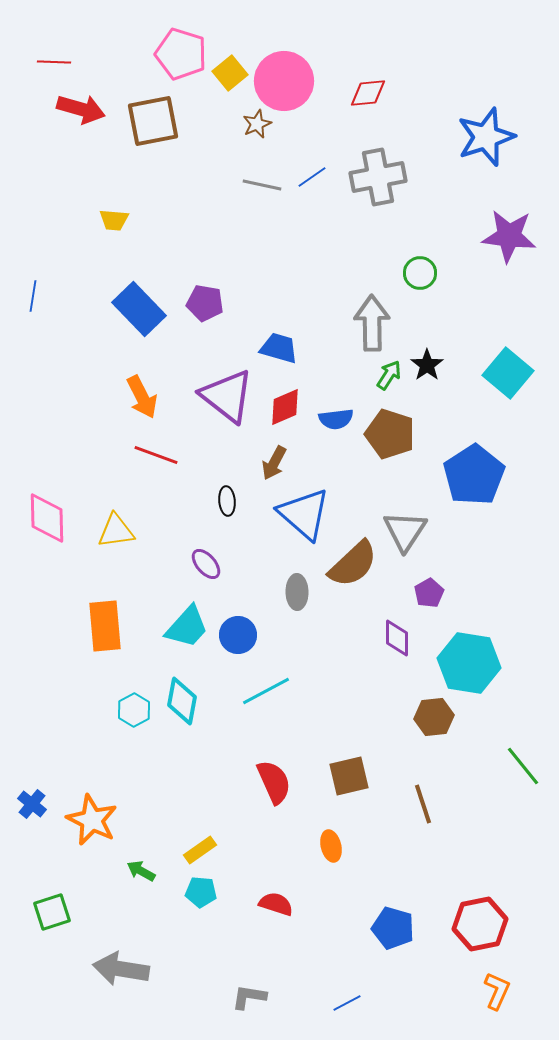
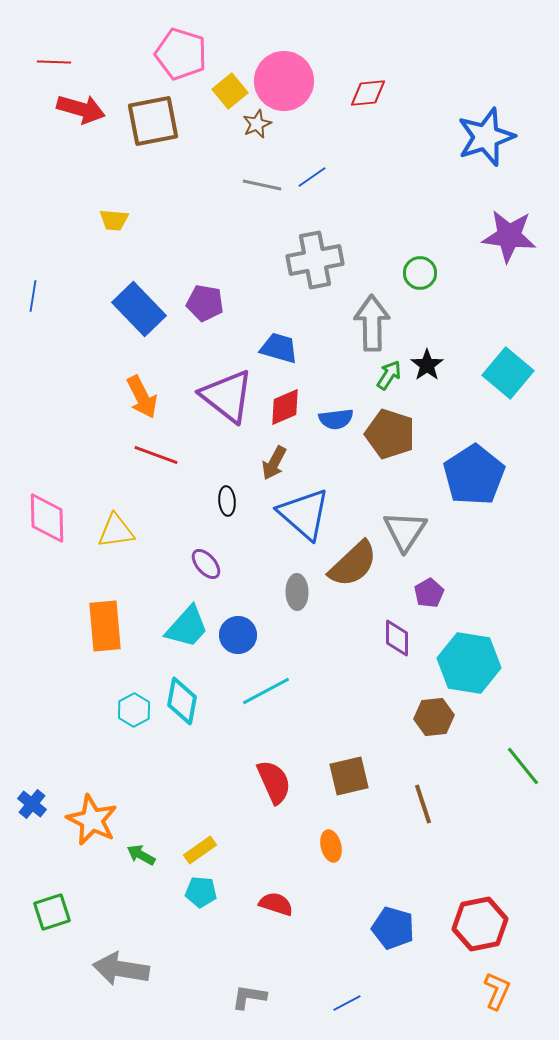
yellow square at (230, 73): moved 18 px down
gray cross at (378, 177): moved 63 px left, 83 px down
green arrow at (141, 871): moved 16 px up
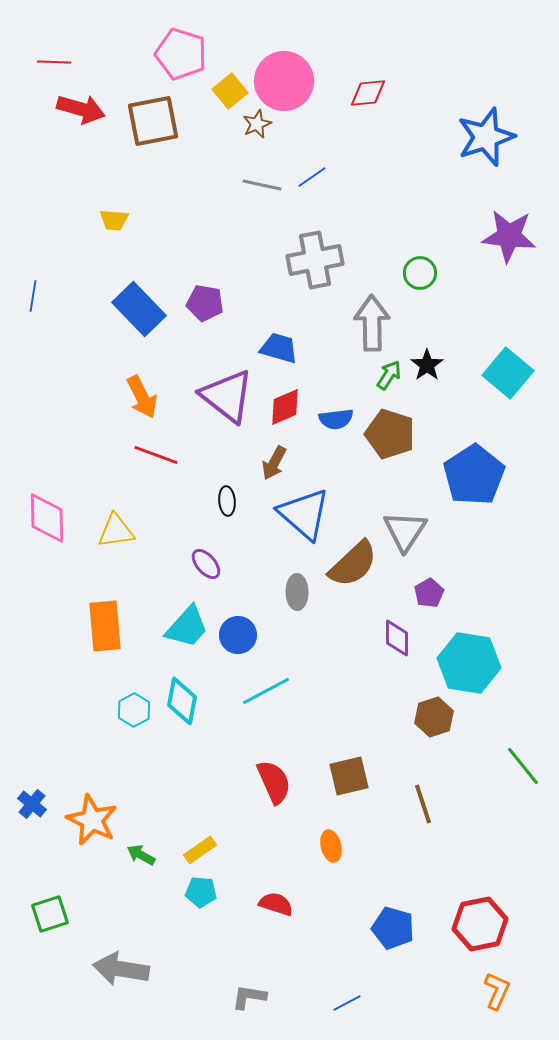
brown hexagon at (434, 717): rotated 12 degrees counterclockwise
green square at (52, 912): moved 2 px left, 2 px down
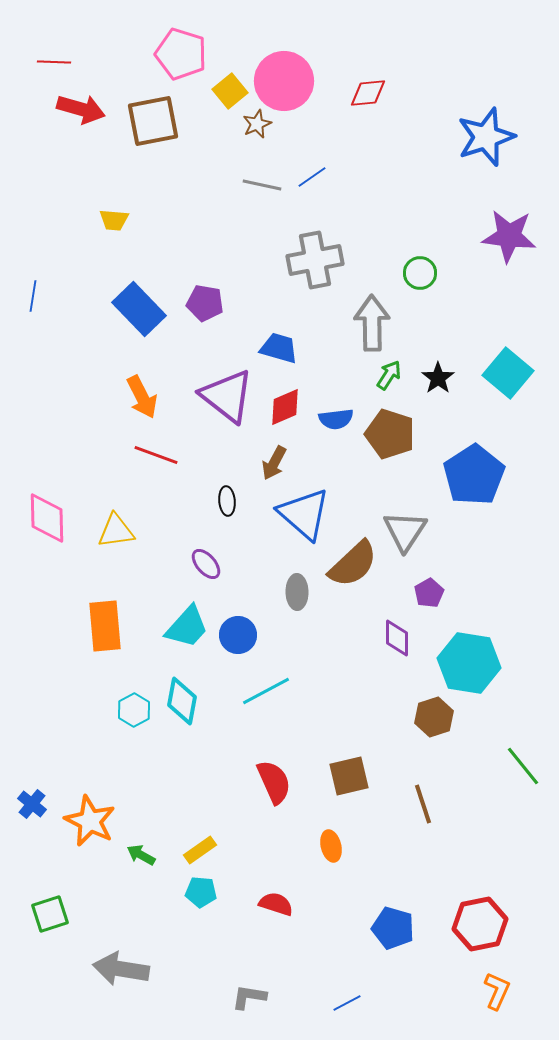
black star at (427, 365): moved 11 px right, 13 px down
orange star at (92, 820): moved 2 px left, 1 px down
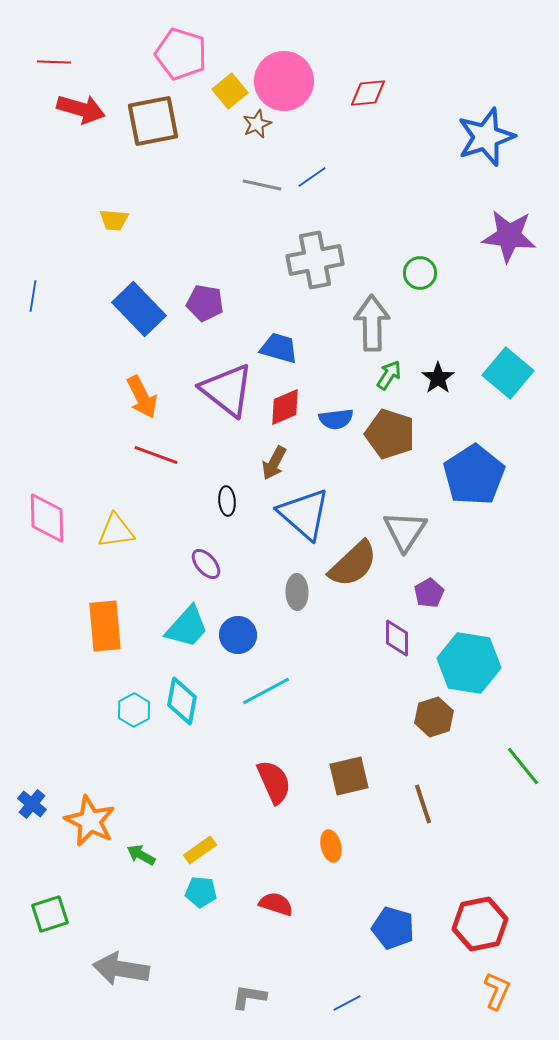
purple triangle at (227, 396): moved 6 px up
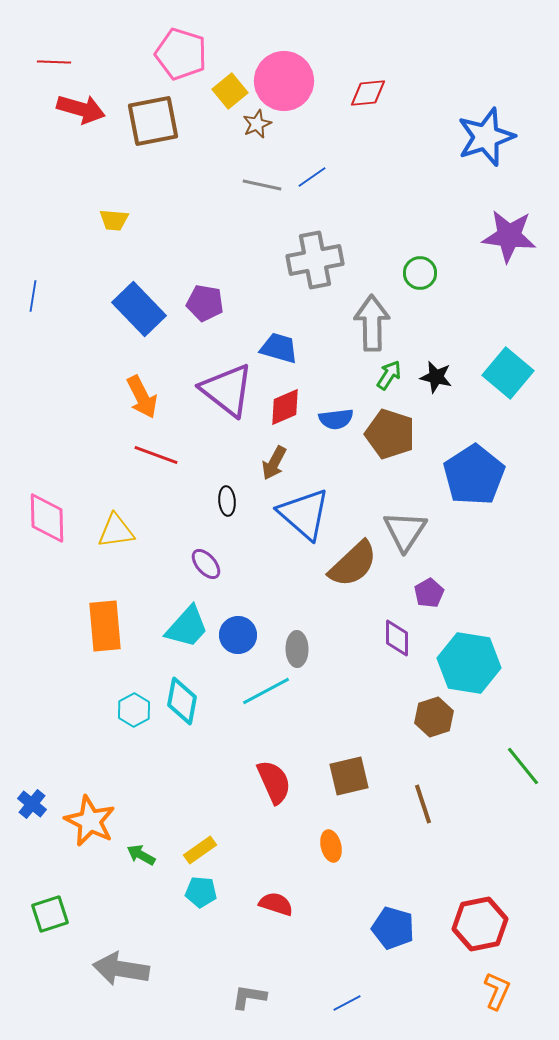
black star at (438, 378): moved 2 px left, 1 px up; rotated 24 degrees counterclockwise
gray ellipse at (297, 592): moved 57 px down
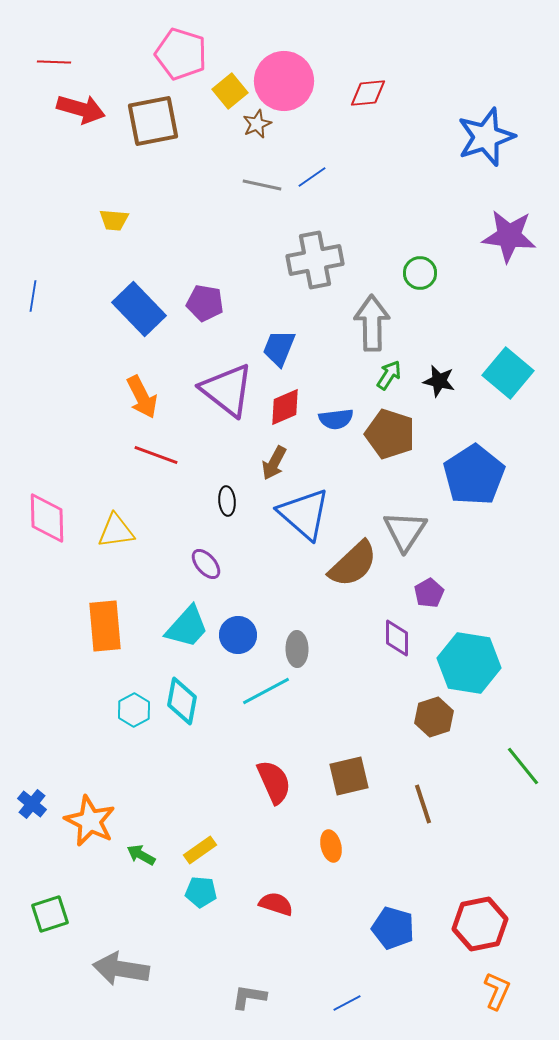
blue trapezoid at (279, 348): rotated 84 degrees counterclockwise
black star at (436, 377): moved 3 px right, 4 px down
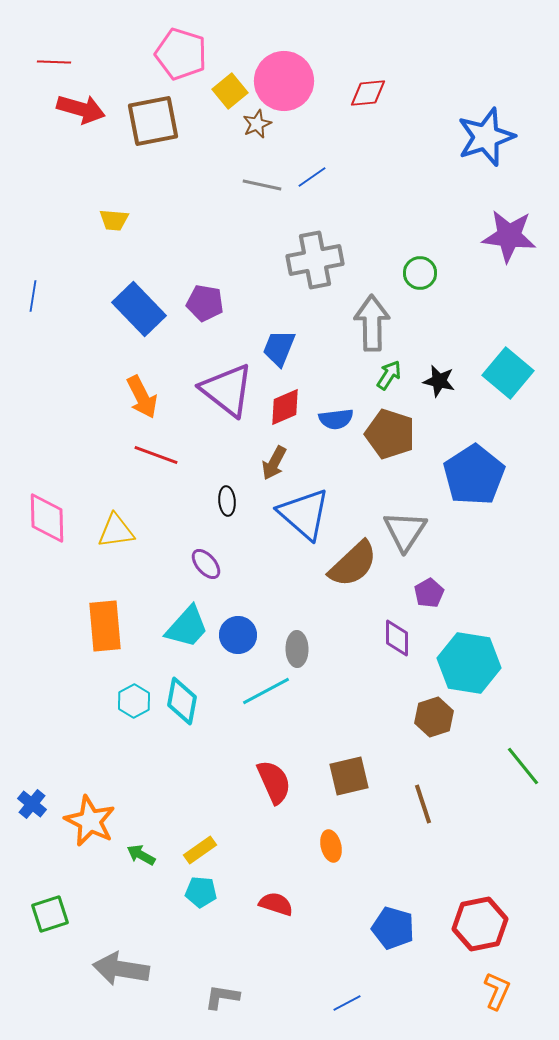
cyan hexagon at (134, 710): moved 9 px up
gray L-shape at (249, 997): moved 27 px left
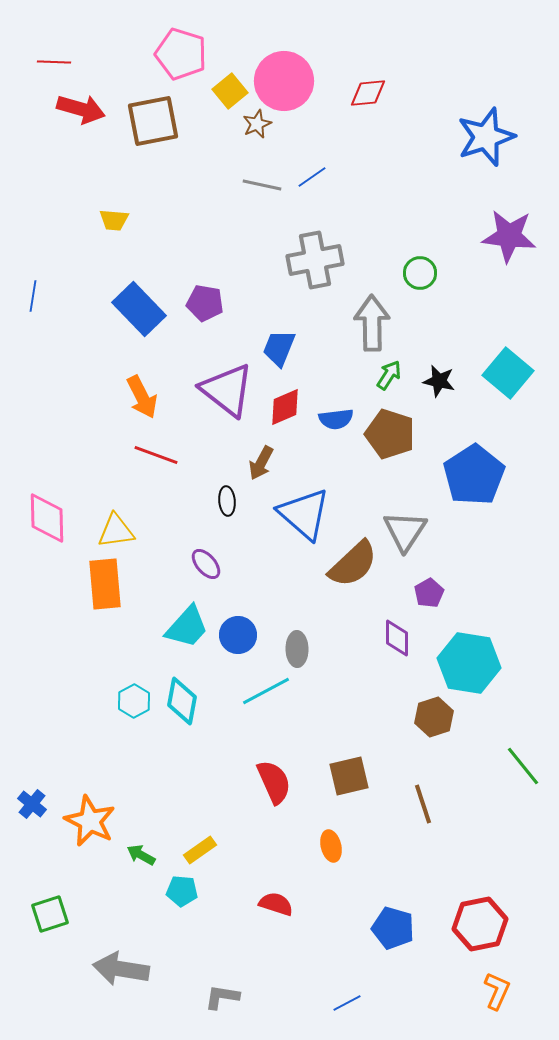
brown arrow at (274, 463): moved 13 px left
orange rectangle at (105, 626): moved 42 px up
cyan pentagon at (201, 892): moved 19 px left, 1 px up
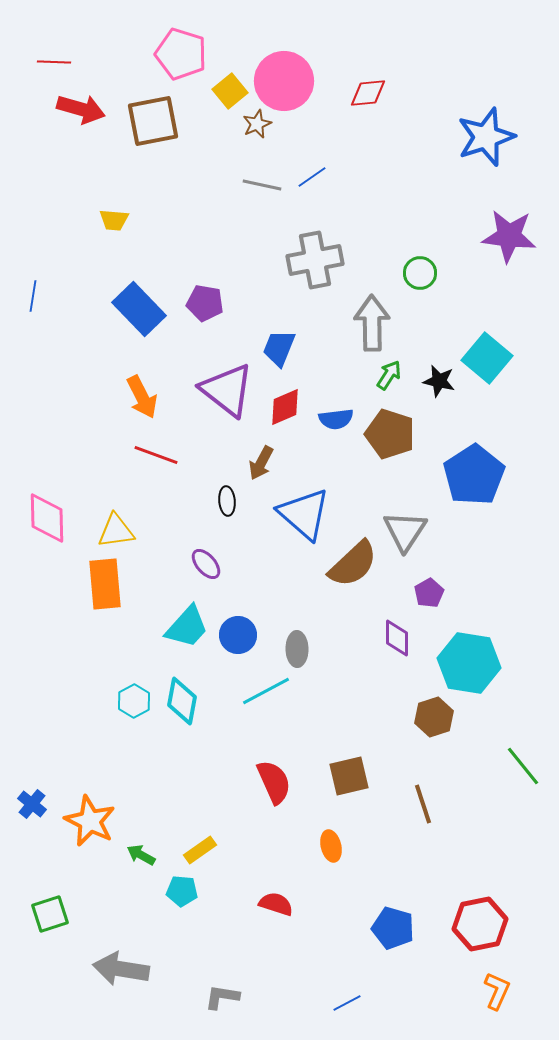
cyan square at (508, 373): moved 21 px left, 15 px up
